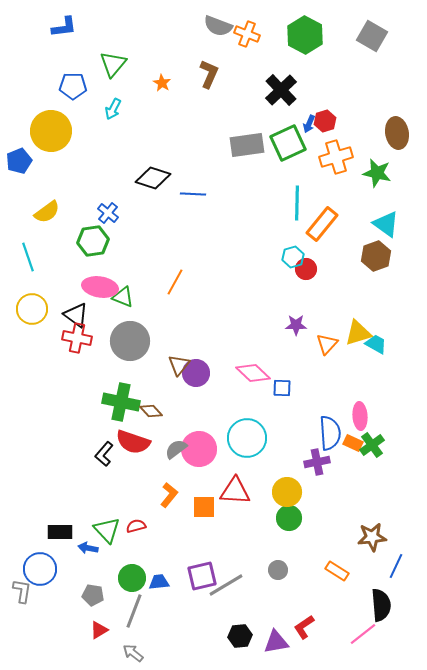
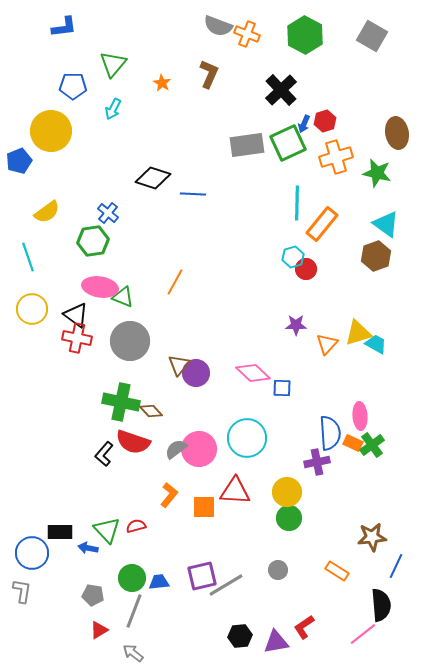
blue arrow at (309, 124): moved 5 px left
blue circle at (40, 569): moved 8 px left, 16 px up
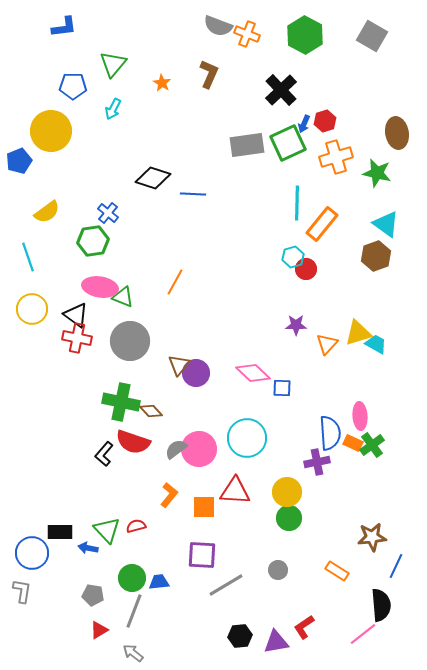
purple square at (202, 576): moved 21 px up; rotated 16 degrees clockwise
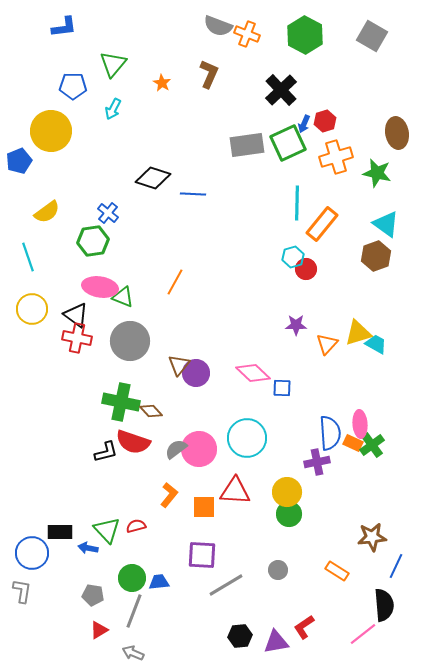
pink ellipse at (360, 416): moved 8 px down
black L-shape at (104, 454): moved 2 px right, 2 px up; rotated 145 degrees counterclockwise
green circle at (289, 518): moved 4 px up
black semicircle at (381, 605): moved 3 px right
gray arrow at (133, 653): rotated 15 degrees counterclockwise
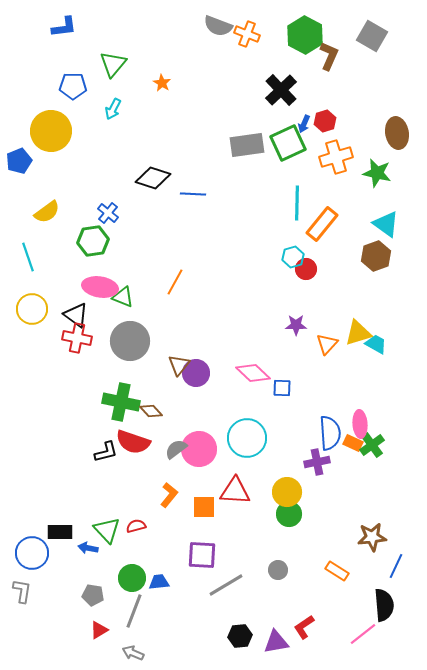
brown L-shape at (209, 74): moved 120 px right, 18 px up
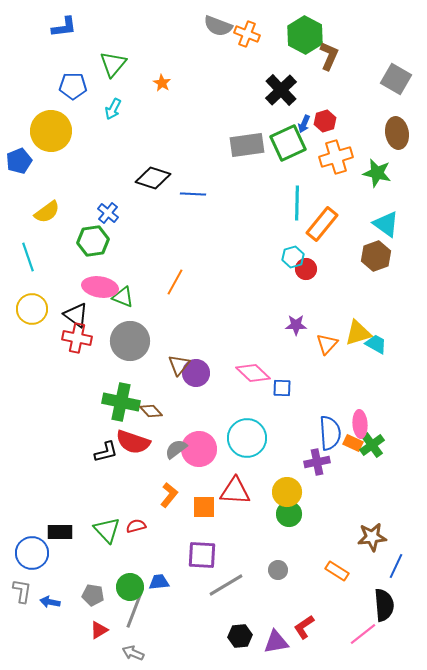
gray square at (372, 36): moved 24 px right, 43 px down
blue arrow at (88, 548): moved 38 px left, 54 px down
green circle at (132, 578): moved 2 px left, 9 px down
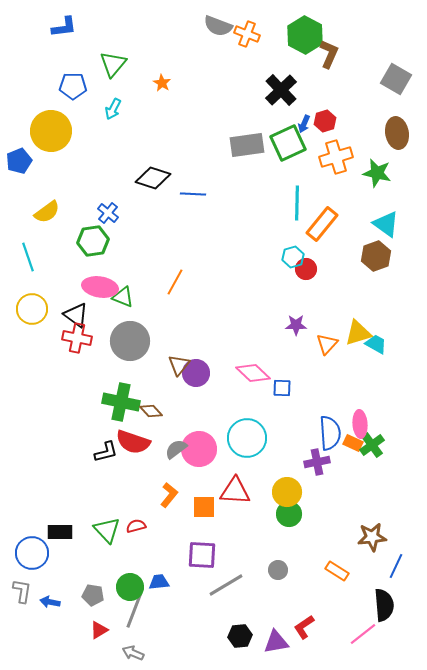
brown L-shape at (329, 56): moved 2 px up
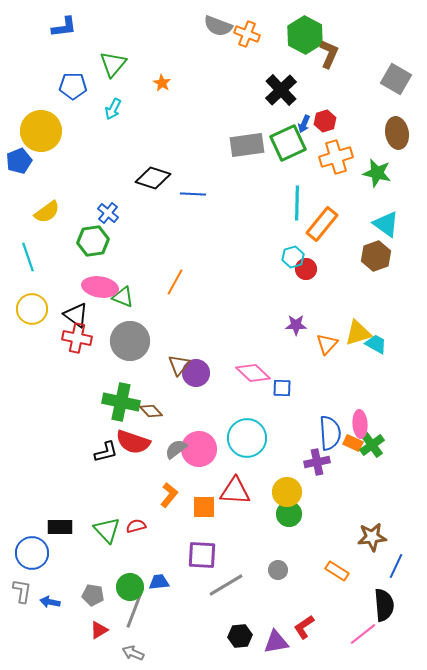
yellow circle at (51, 131): moved 10 px left
black rectangle at (60, 532): moved 5 px up
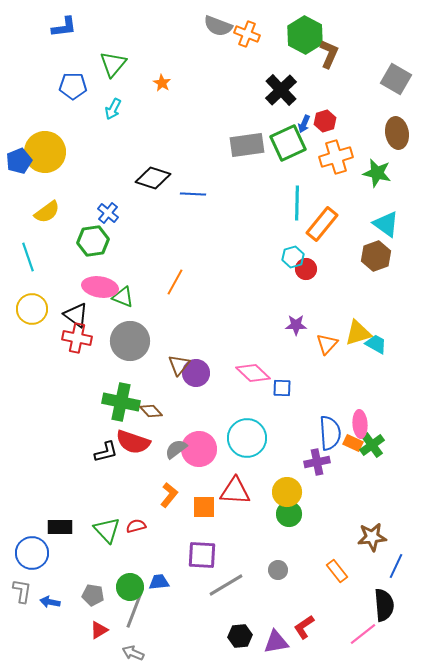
yellow circle at (41, 131): moved 4 px right, 21 px down
orange rectangle at (337, 571): rotated 20 degrees clockwise
